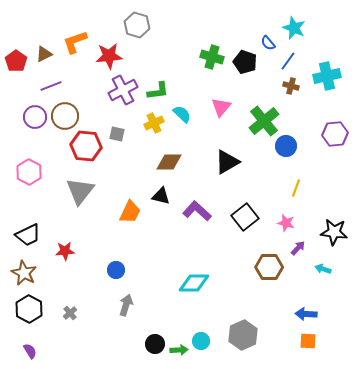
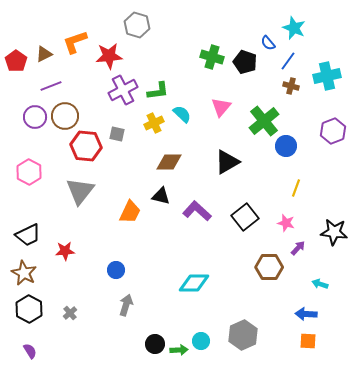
purple hexagon at (335, 134): moved 2 px left, 3 px up; rotated 15 degrees counterclockwise
cyan arrow at (323, 269): moved 3 px left, 15 px down
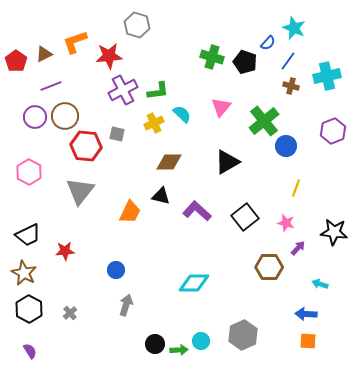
blue semicircle at (268, 43): rotated 98 degrees counterclockwise
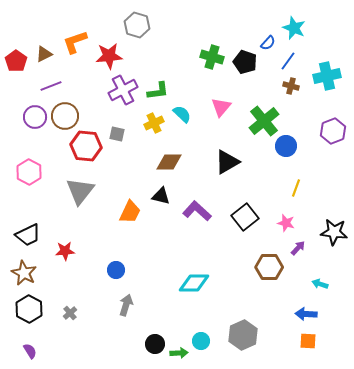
green arrow at (179, 350): moved 3 px down
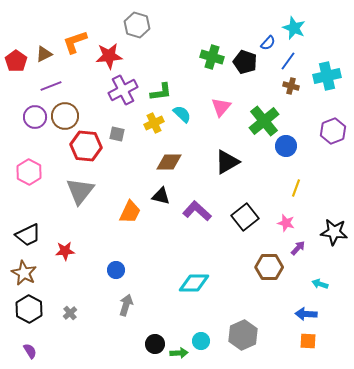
green L-shape at (158, 91): moved 3 px right, 1 px down
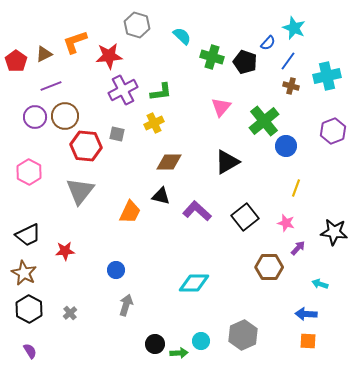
cyan semicircle at (182, 114): moved 78 px up
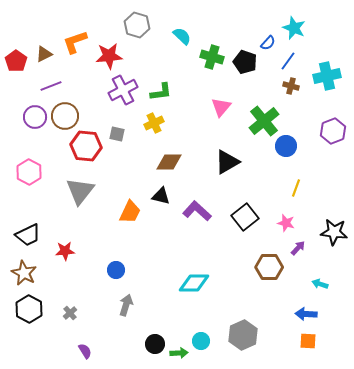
purple semicircle at (30, 351): moved 55 px right
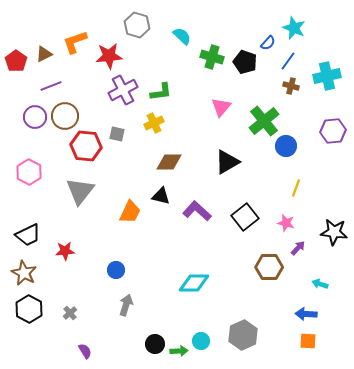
purple hexagon at (333, 131): rotated 15 degrees clockwise
green arrow at (179, 353): moved 2 px up
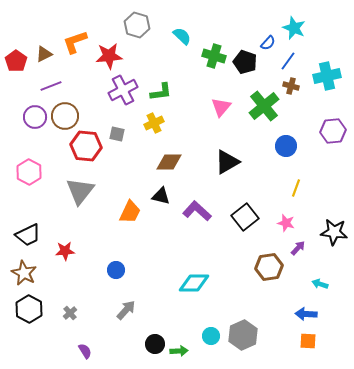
green cross at (212, 57): moved 2 px right, 1 px up
green cross at (264, 121): moved 15 px up
brown hexagon at (269, 267): rotated 8 degrees counterclockwise
gray arrow at (126, 305): moved 5 px down; rotated 25 degrees clockwise
cyan circle at (201, 341): moved 10 px right, 5 px up
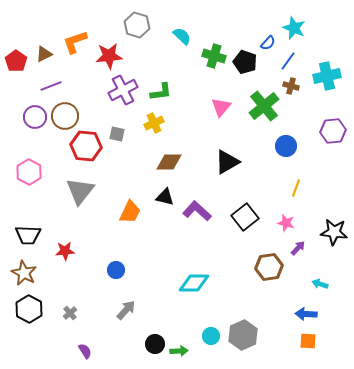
black triangle at (161, 196): moved 4 px right, 1 px down
black trapezoid at (28, 235): rotated 28 degrees clockwise
